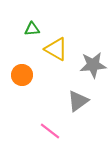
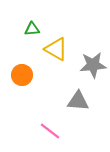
gray triangle: rotated 40 degrees clockwise
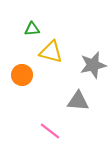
yellow triangle: moved 5 px left, 3 px down; rotated 15 degrees counterclockwise
gray star: rotated 8 degrees counterclockwise
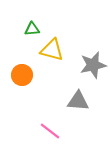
yellow triangle: moved 1 px right, 2 px up
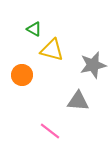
green triangle: moved 2 px right; rotated 35 degrees clockwise
